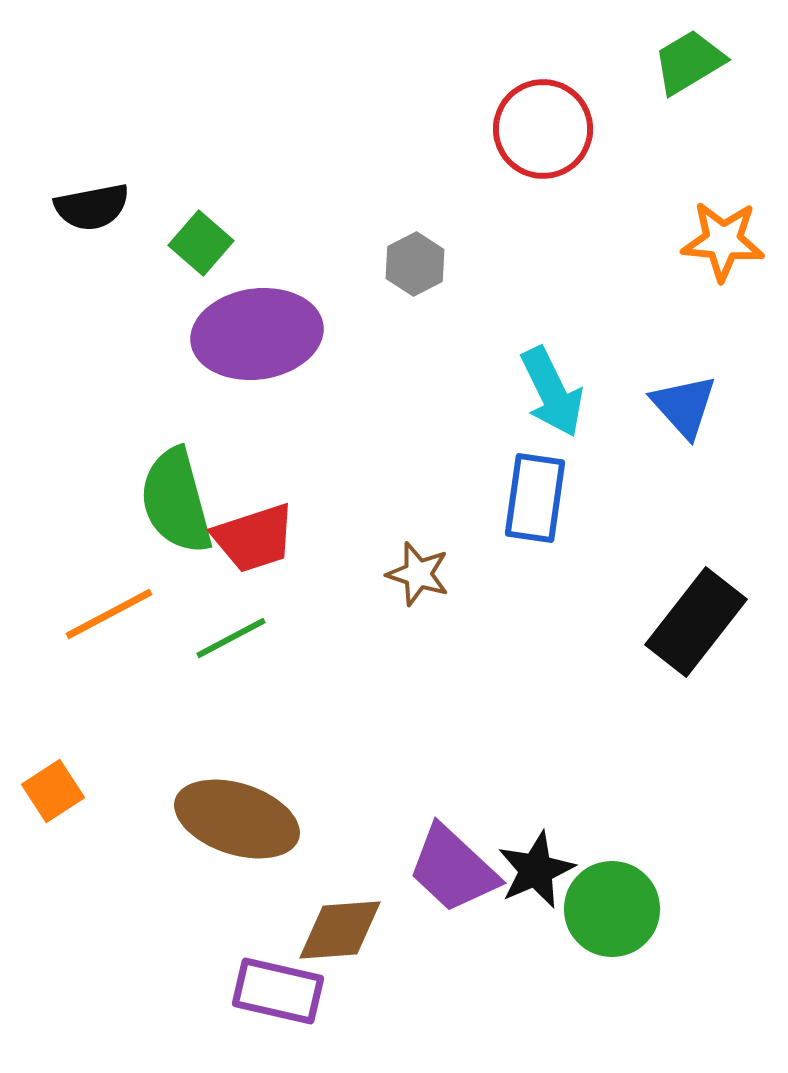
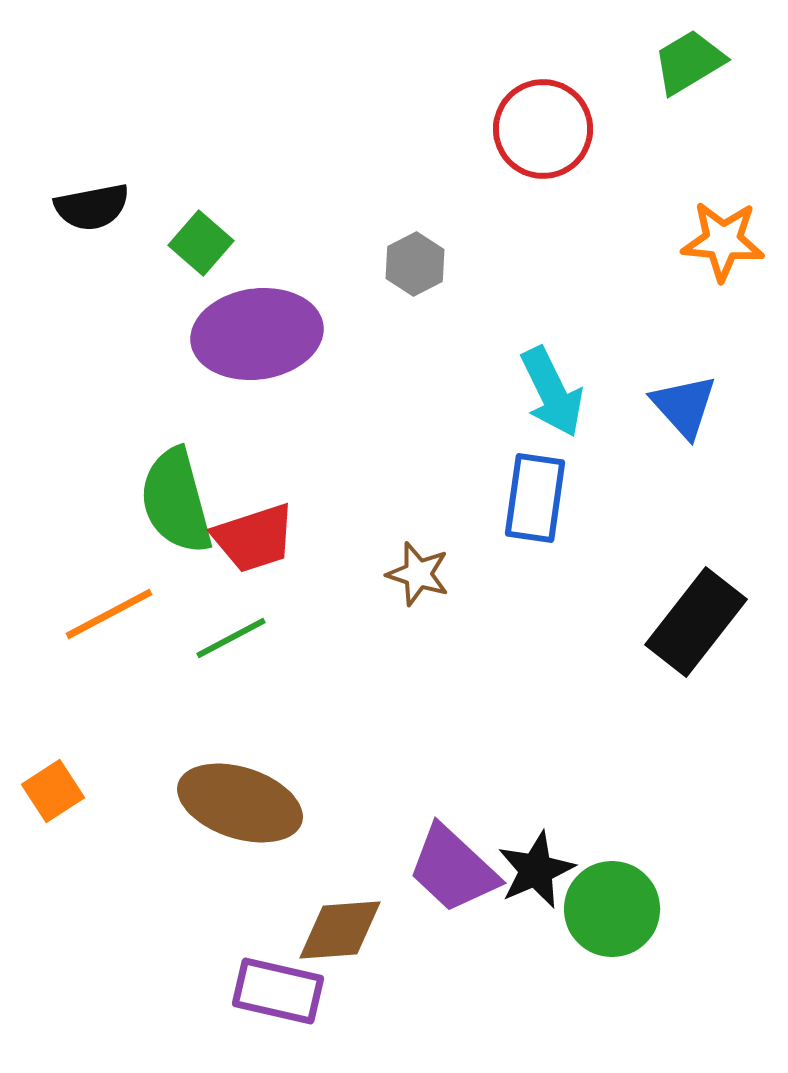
brown ellipse: moved 3 px right, 16 px up
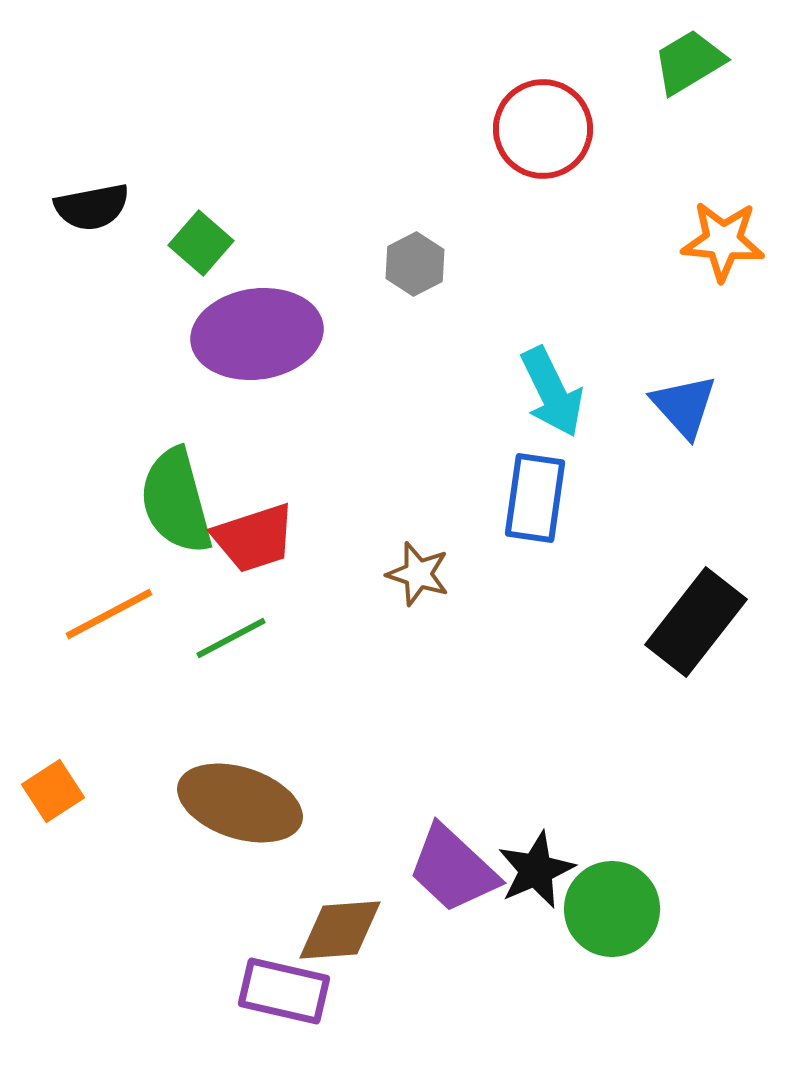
purple rectangle: moved 6 px right
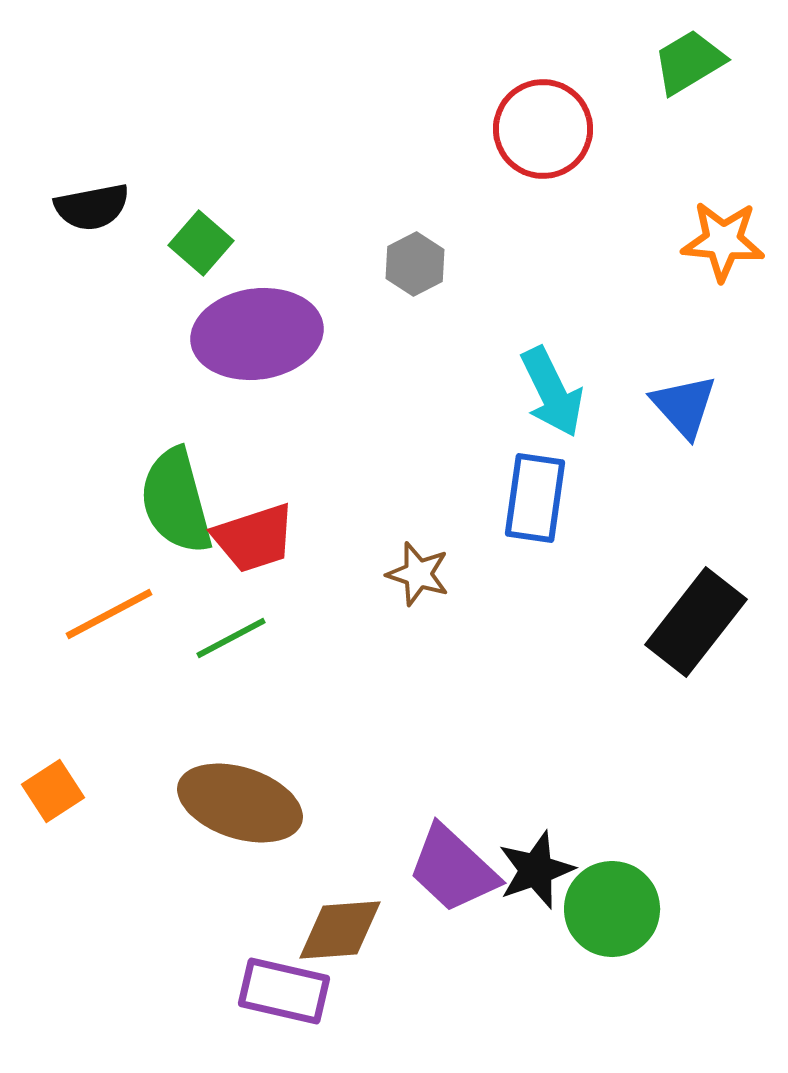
black star: rotated 4 degrees clockwise
